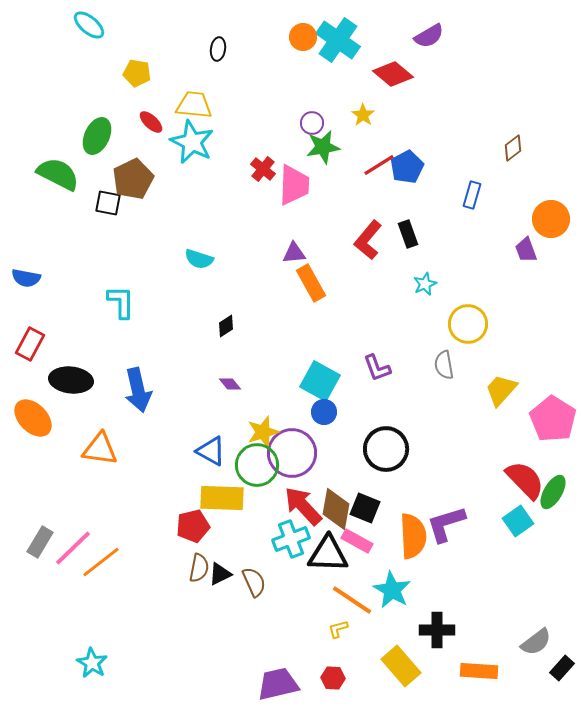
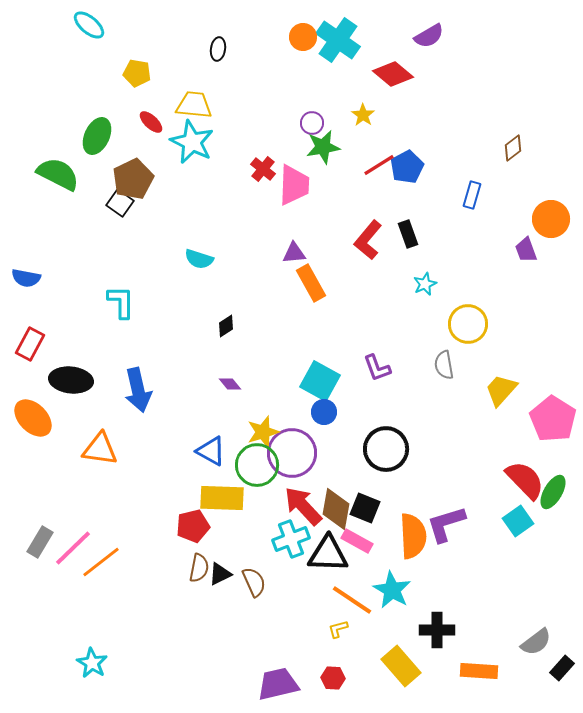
black square at (108, 203): moved 12 px right; rotated 24 degrees clockwise
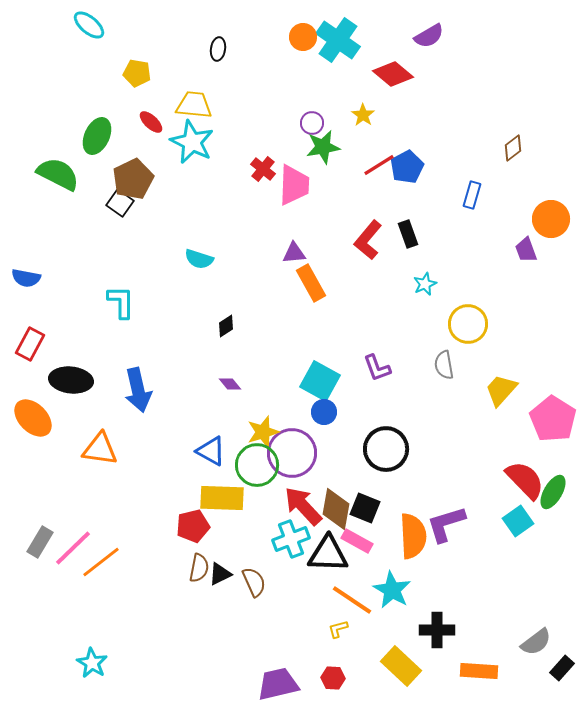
yellow rectangle at (401, 666): rotated 6 degrees counterclockwise
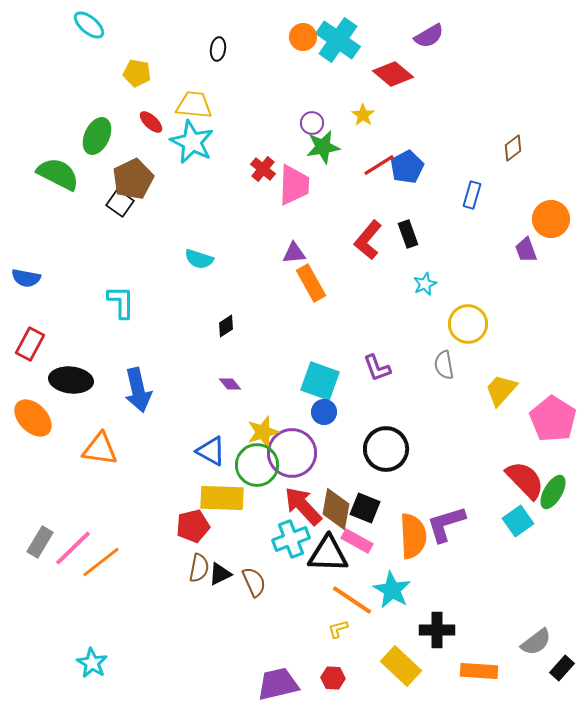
cyan square at (320, 381): rotated 9 degrees counterclockwise
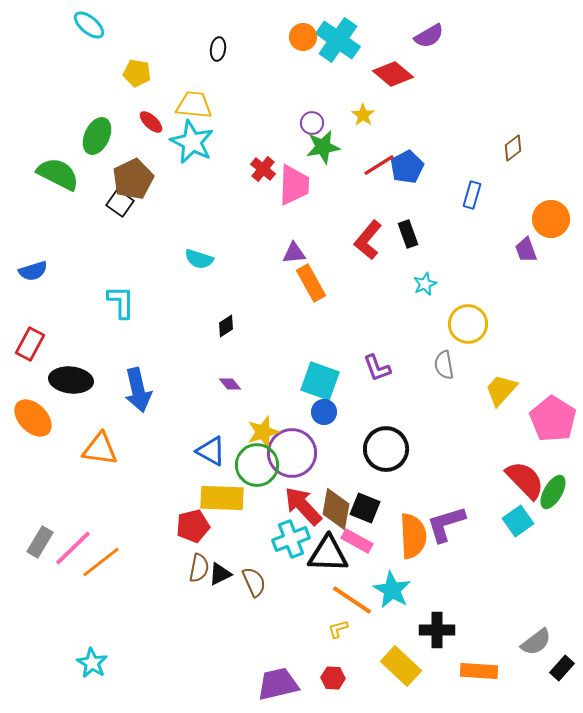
blue semicircle at (26, 278): moved 7 px right, 7 px up; rotated 28 degrees counterclockwise
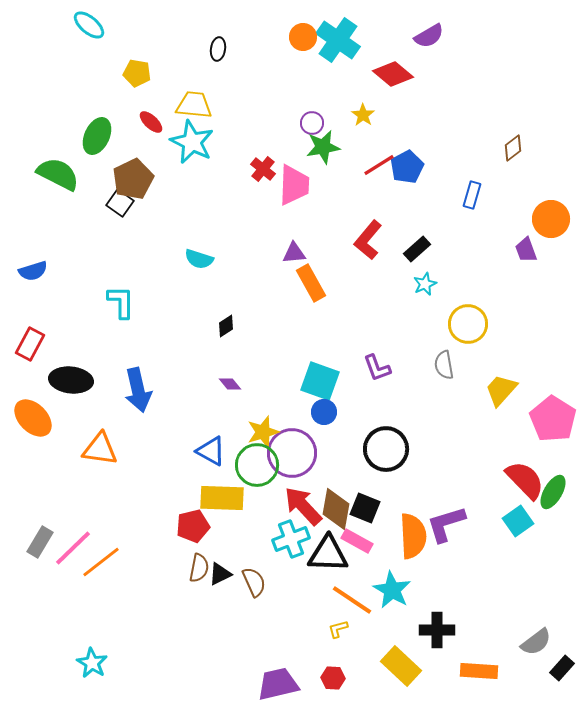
black rectangle at (408, 234): moved 9 px right, 15 px down; rotated 68 degrees clockwise
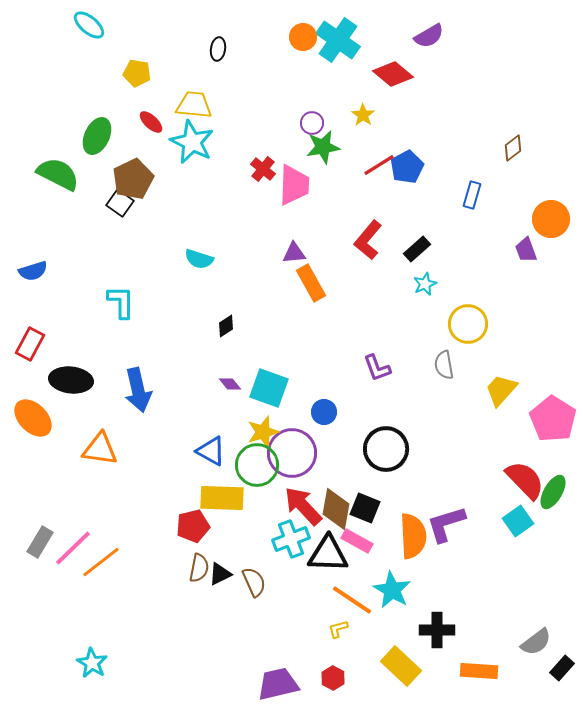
cyan square at (320, 381): moved 51 px left, 7 px down
red hexagon at (333, 678): rotated 25 degrees clockwise
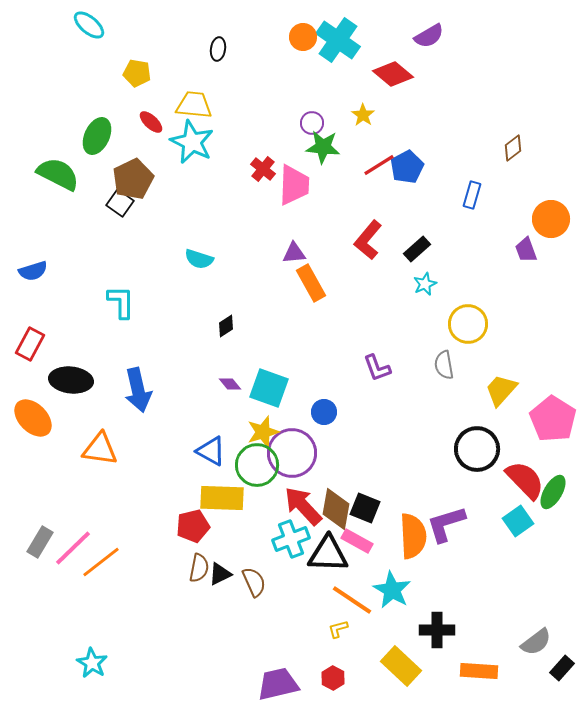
green star at (323, 147): rotated 16 degrees clockwise
black circle at (386, 449): moved 91 px right
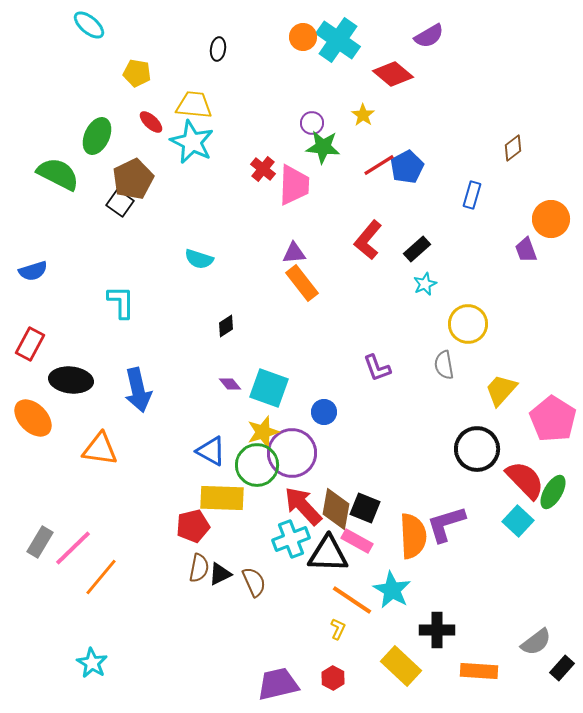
orange rectangle at (311, 283): moved 9 px left; rotated 9 degrees counterclockwise
cyan square at (518, 521): rotated 12 degrees counterclockwise
orange line at (101, 562): moved 15 px down; rotated 12 degrees counterclockwise
yellow L-shape at (338, 629): rotated 130 degrees clockwise
